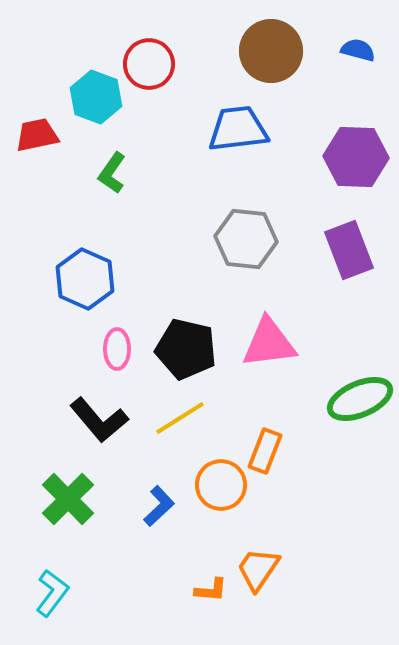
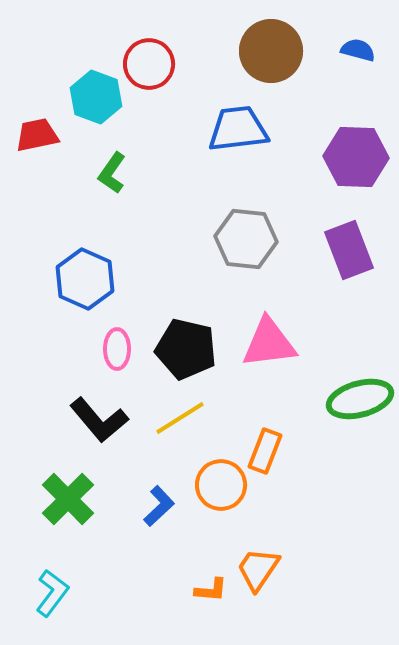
green ellipse: rotated 8 degrees clockwise
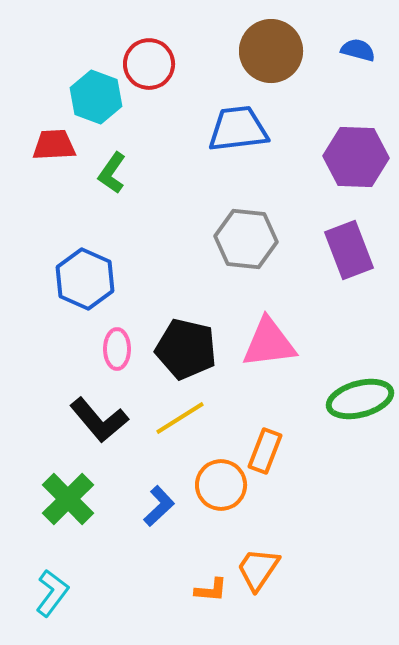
red trapezoid: moved 17 px right, 10 px down; rotated 9 degrees clockwise
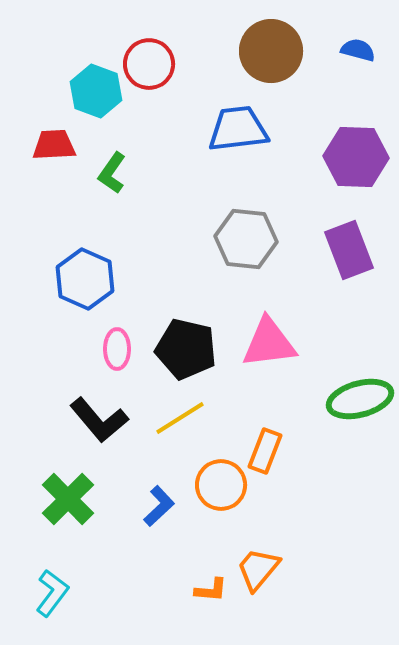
cyan hexagon: moved 6 px up
orange trapezoid: rotated 6 degrees clockwise
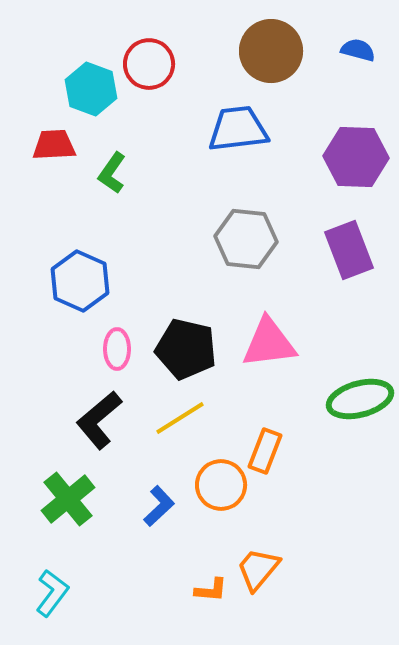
cyan hexagon: moved 5 px left, 2 px up
blue hexagon: moved 5 px left, 2 px down
black L-shape: rotated 90 degrees clockwise
green cross: rotated 6 degrees clockwise
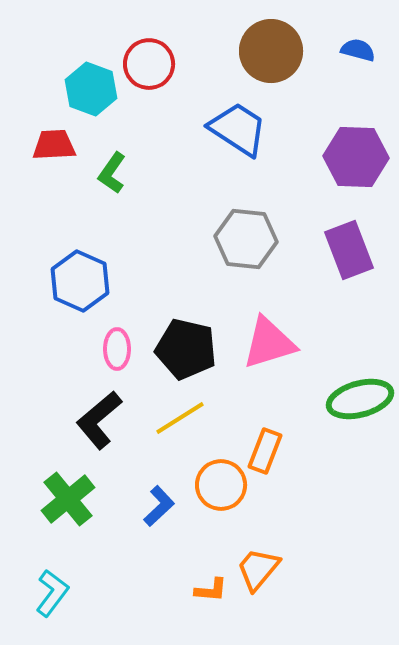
blue trapezoid: rotated 40 degrees clockwise
pink triangle: rotated 10 degrees counterclockwise
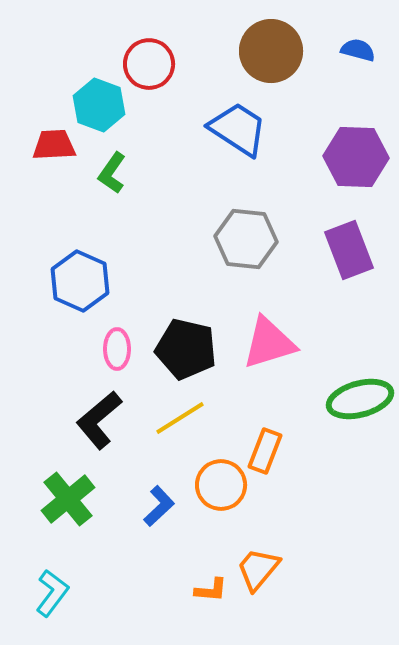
cyan hexagon: moved 8 px right, 16 px down
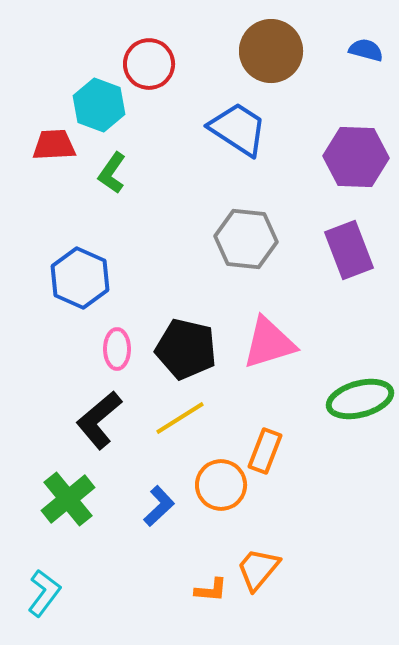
blue semicircle: moved 8 px right
blue hexagon: moved 3 px up
cyan L-shape: moved 8 px left
